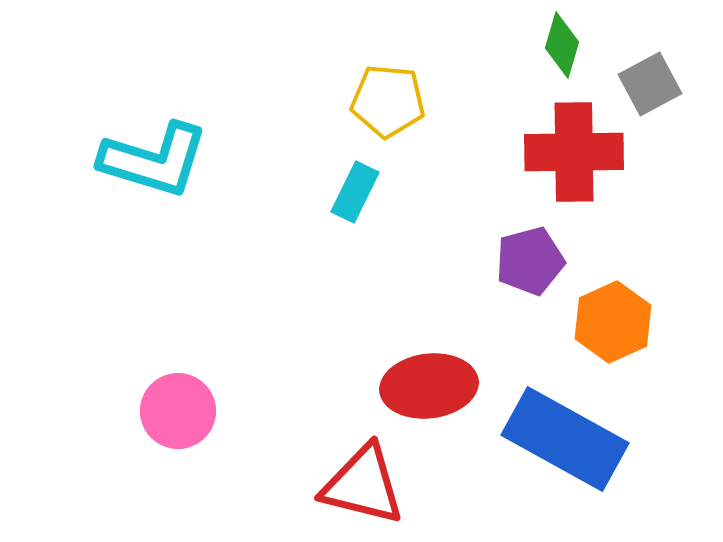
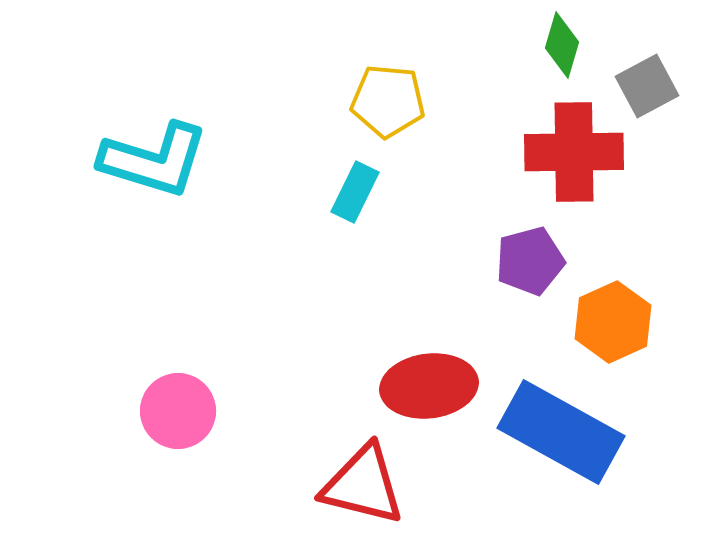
gray square: moved 3 px left, 2 px down
blue rectangle: moved 4 px left, 7 px up
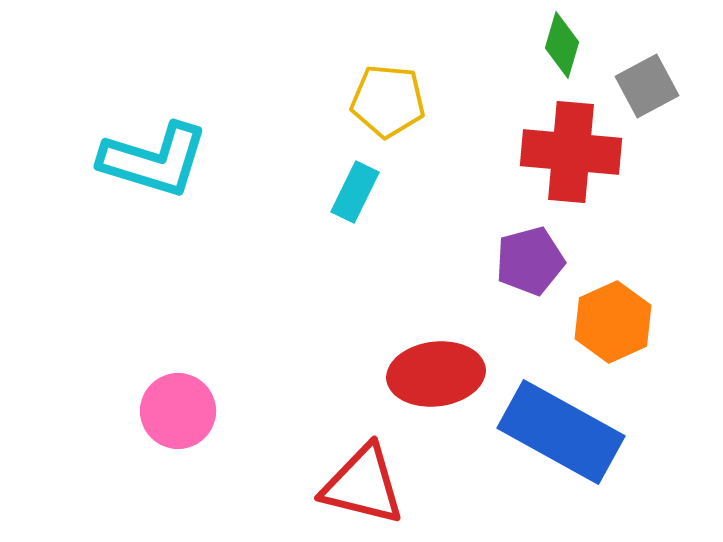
red cross: moved 3 px left; rotated 6 degrees clockwise
red ellipse: moved 7 px right, 12 px up
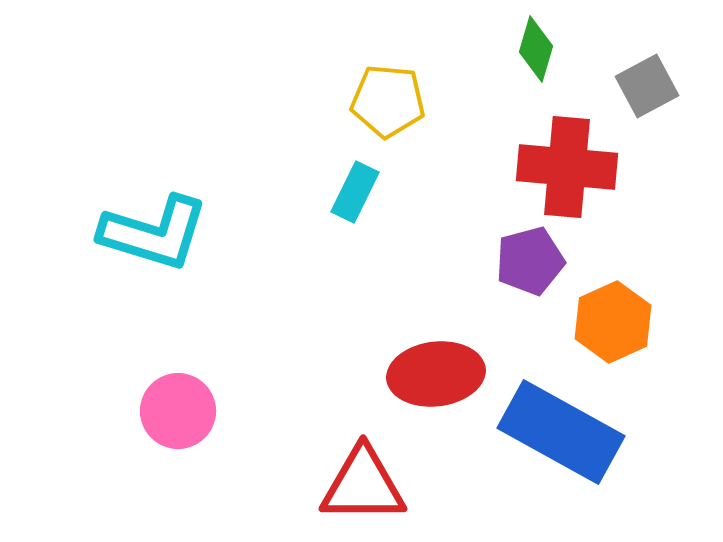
green diamond: moved 26 px left, 4 px down
red cross: moved 4 px left, 15 px down
cyan L-shape: moved 73 px down
red triangle: rotated 14 degrees counterclockwise
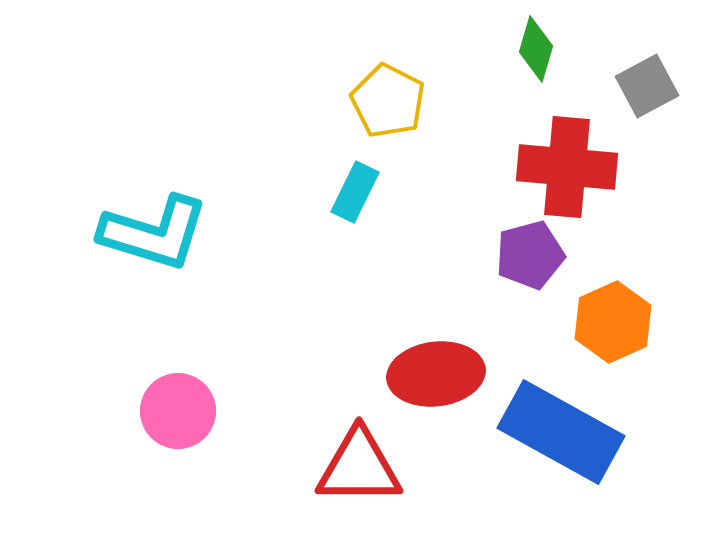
yellow pentagon: rotated 22 degrees clockwise
purple pentagon: moved 6 px up
red triangle: moved 4 px left, 18 px up
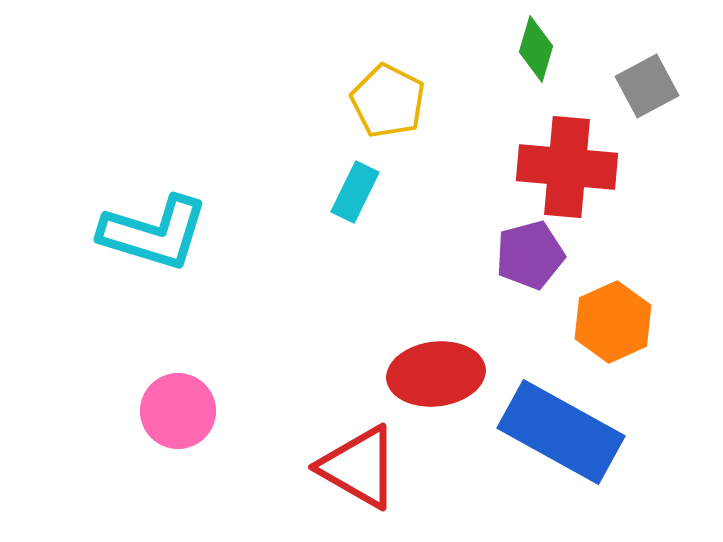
red triangle: rotated 30 degrees clockwise
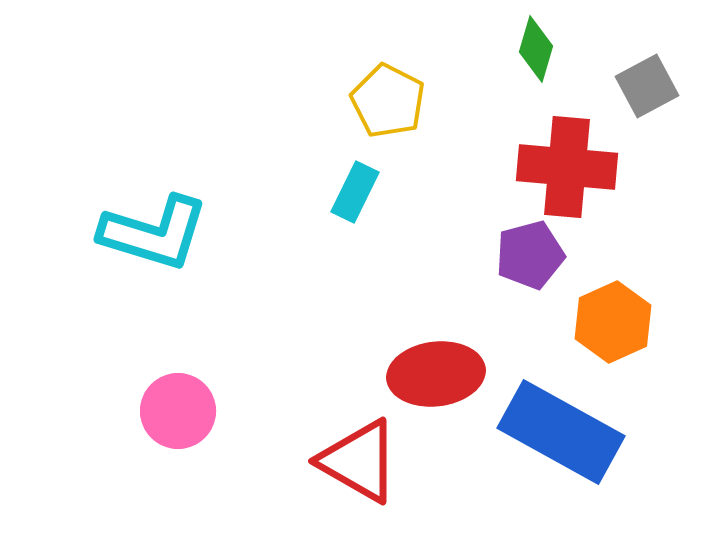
red triangle: moved 6 px up
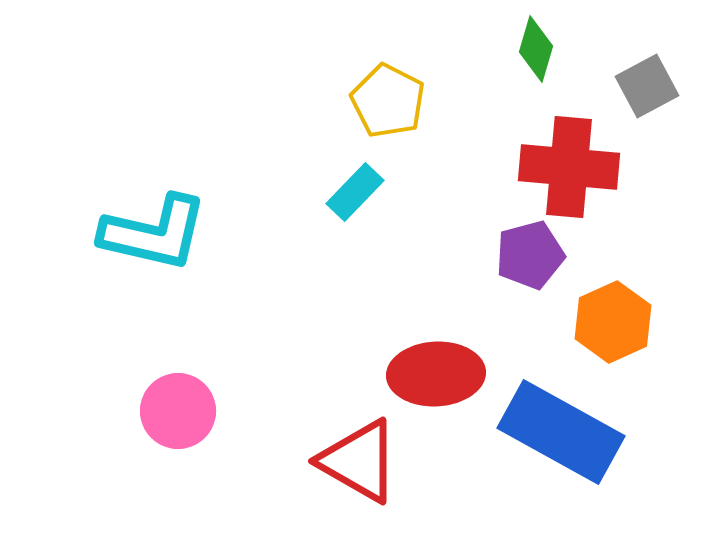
red cross: moved 2 px right
cyan rectangle: rotated 18 degrees clockwise
cyan L-shape: rotated 4 degrees counterclockwise
red ellipse: rotated 4 degrees clockwise
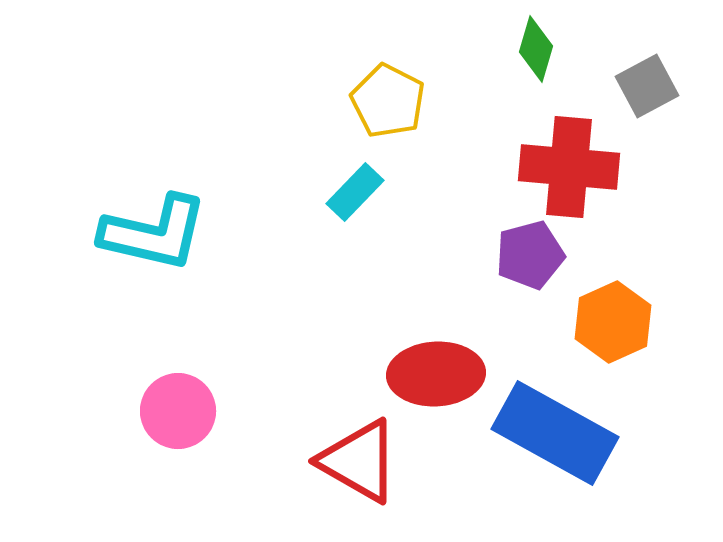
blue rectangle: moved 6 px left, 1 px down
